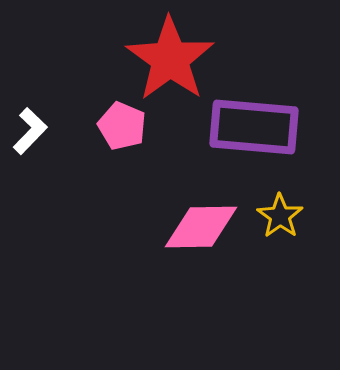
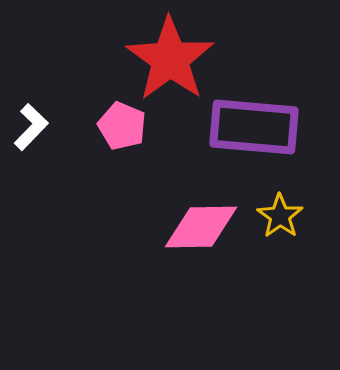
white L-shape: moved 1 px right, 4 px up
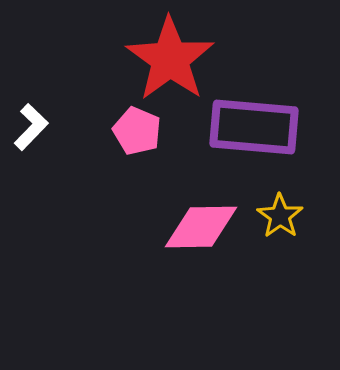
pink pentagon: moved 15 px right, 5 px down
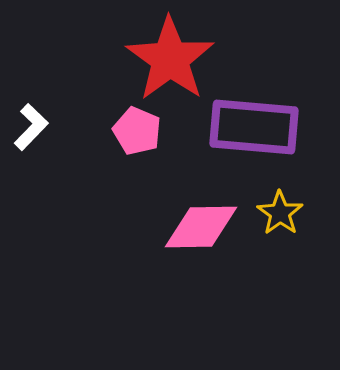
yellow star: moved 3 px up
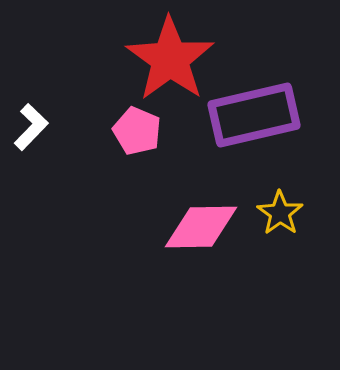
purple rectangle: moved 12 px up; rotated 18 degrees counterclockwise
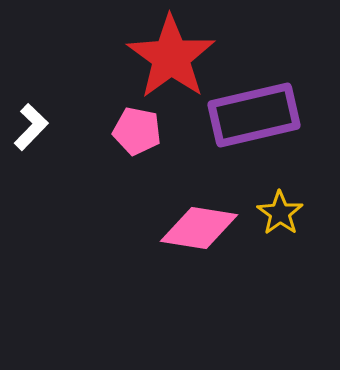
red star: moved 1 px right, 2 px up
pink pentagon: rotated 12 degrees counterclockwise
pink diamond: moved 2 px left, 1 px down; rotated 10 degrees clockwise
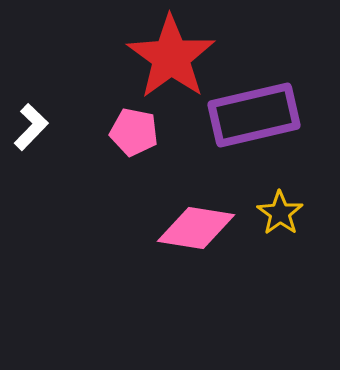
pink pentagon: moved 3 px left, 1 px down
pink diamond: moved 3 px left
